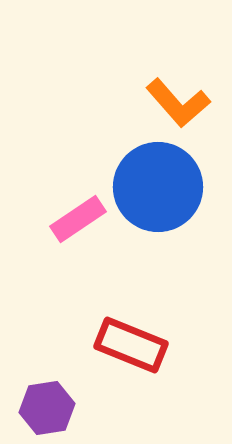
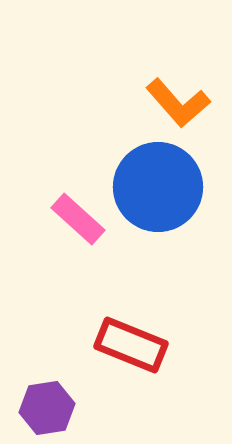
pink rectangle: rotated 76 degrees clockwise
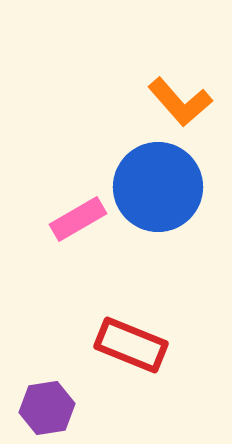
orange L-shape: moved 2 px right, 1 px up
pink rectangle: rotated 72 degrees counterclockwise
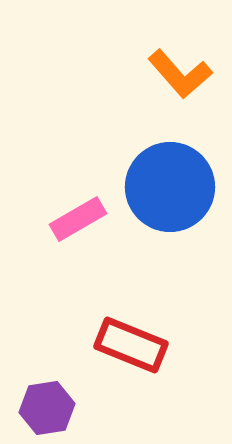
orange L-shape: moved 28 px up
blue circle: moved 12 px right
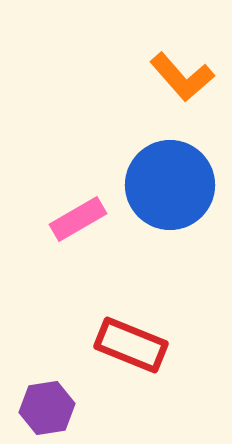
orange L-shape: moved 2 px right, 3 px down
blue circle: moved 2 px up
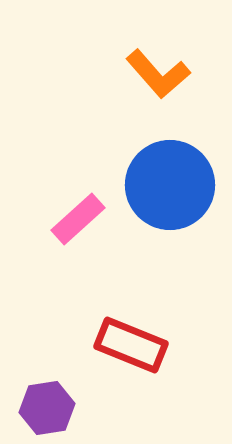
orange L-shape: moved 24 px left, 3 px up
pink rectangle: rotated 12 degrees counterclockwise
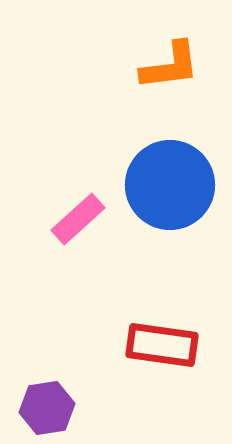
orange L-shape: moved 12 px right, 8 px up; rotated 56 degrees counterclockwise
red rectangle: moved 31 px right; rotated 14 degrees counterclockwise
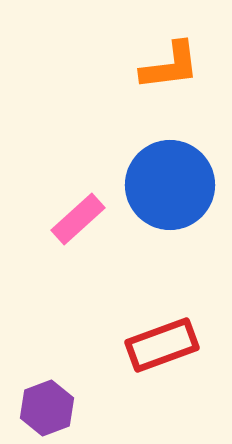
red rectangle: rotated 28 degrees counterclockwise
purple hexagon: rotated 12 degrees counterclockwise
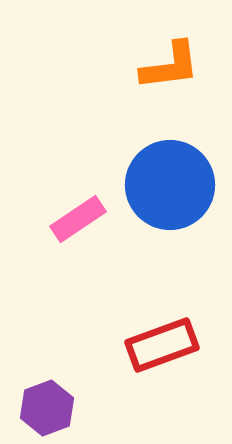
pink rectangle: rotated 8 degrees clockwise
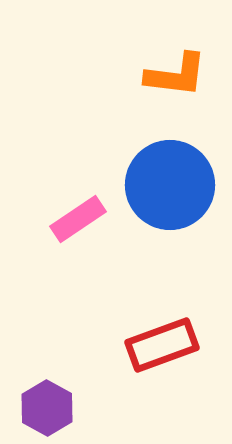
orange L-shape: moved 6 px right, 9 px down; rotated 14 degrees clockwise
purple hexagon: rotated 10 degrees counterclockwise
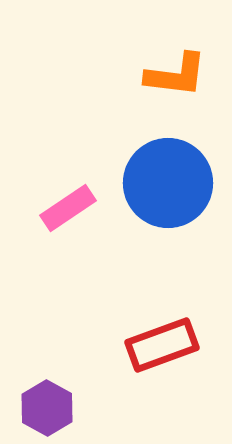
blue circle: moved 2 px left, 2 px up
pink rectangle: moved 10 px left, 11 px up
